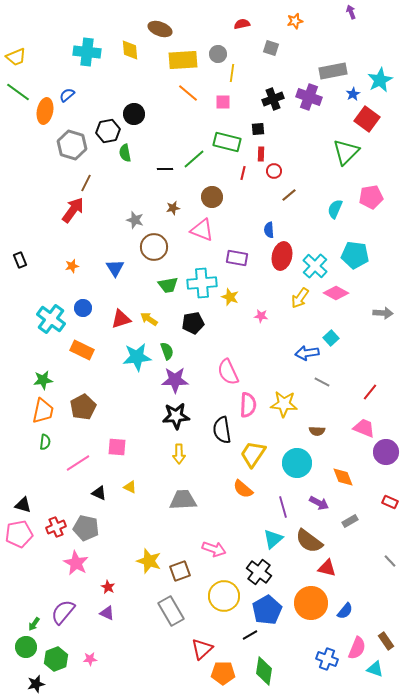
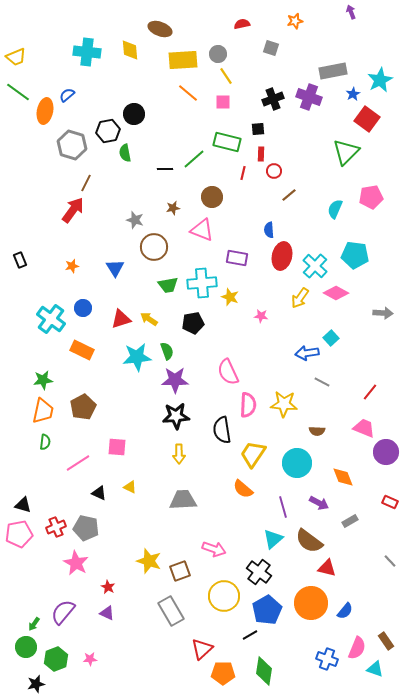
yellow line at (232, 73): moved 6 px left, 3 px down; rotated 42 degrees counterclockwise
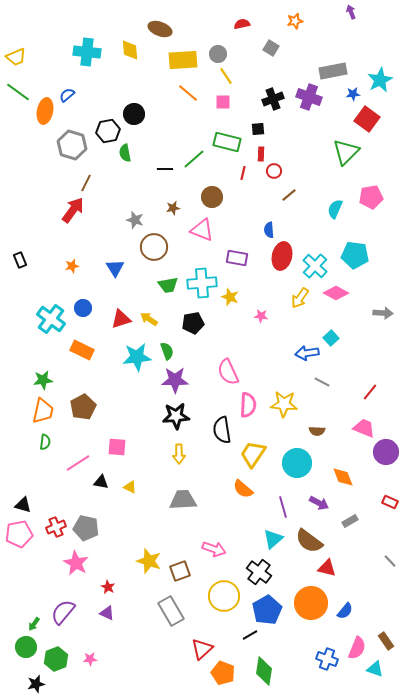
gray square at (271, 48): rotated 14 degrees clockwise
blue star at (353, 94): rotated 24 degrees clockwise
black triangle at (99, 493): moved 2 px right, 11 px up; rotated 14 degrees counterclockwise
orange pentagon at (223, 673): rotated 20 degrees clockwise
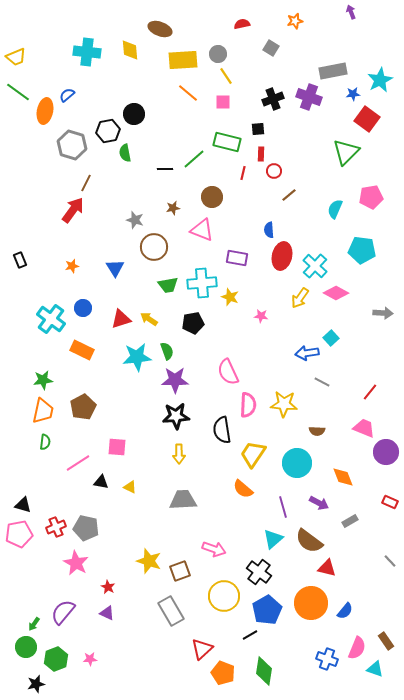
cyan pentagon at (355, 255): moved 7 px right, 5 px up
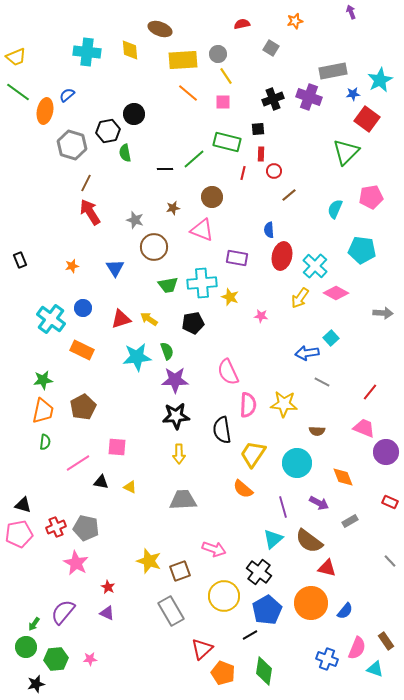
red arrow at (73, 210): moved 17 px right, 2 px down; rotated 68 degrees counterclockwise
green hexagon at (56, 659): rotated 15 degrees clockwise
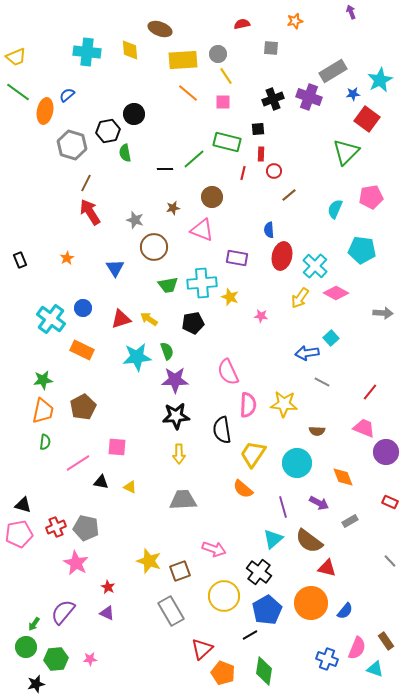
gray square at (271, 48): rotated 28 degrees counterclockwise
gray rectangle at (333, 71): rotated 20 degrees counterclockwise
orange star at (72, 266): moved 5 px left, 8 px up; rotated 16 degrees counterclockwise
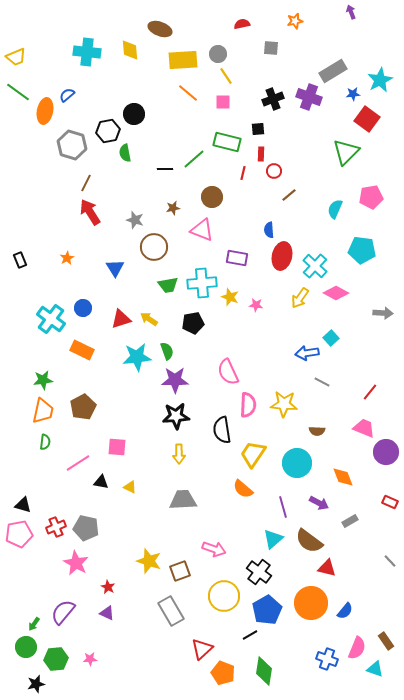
pink star at (261, 316): moved 5 px left, 11 px up
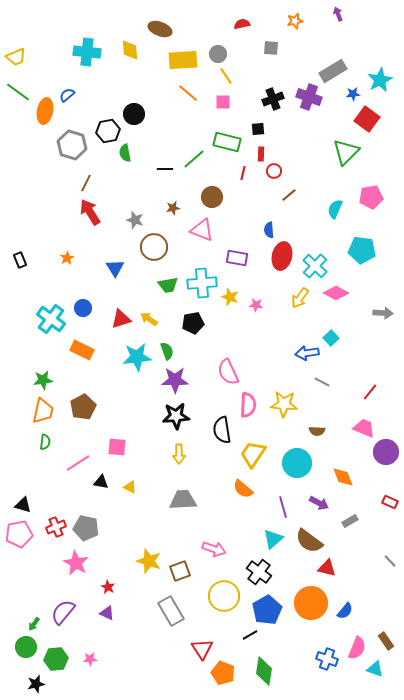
purple arrow at (351, 12): moved 13 px left, 2 px down
red triangle at (202, 649): rotated 20 degrees counterclockwise
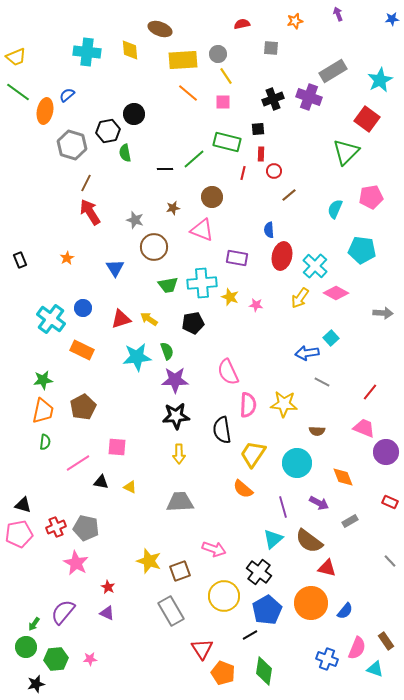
blue star at (353, 94): moved 39 px right, 75 px up
gray trapezoid at (183, 500): moved 3 px left, 2 px down
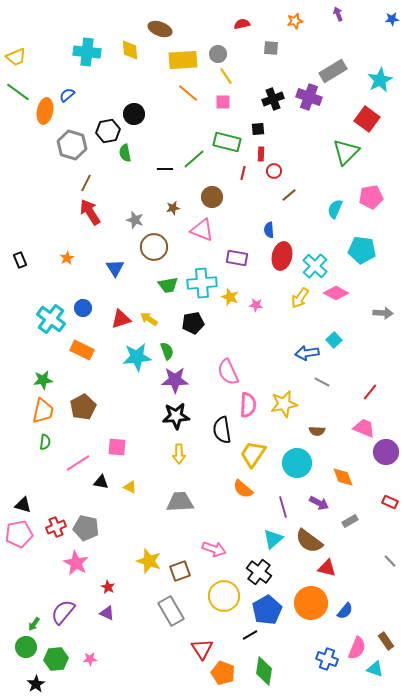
cyan square at (331, 338): moved 3 px right, 2 px down
yellow star at (284, 404): rotated 16 degrees counterclockwise
black star at (36, 684): rotated 18 degrees counterclockwise
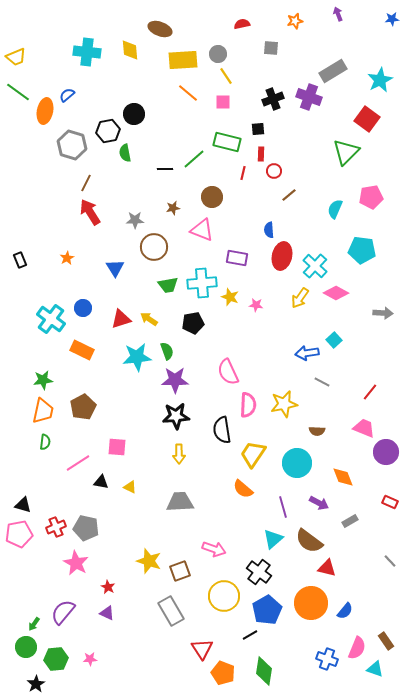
gray star at (135, 220): rotated 18 degrees counterclockwise
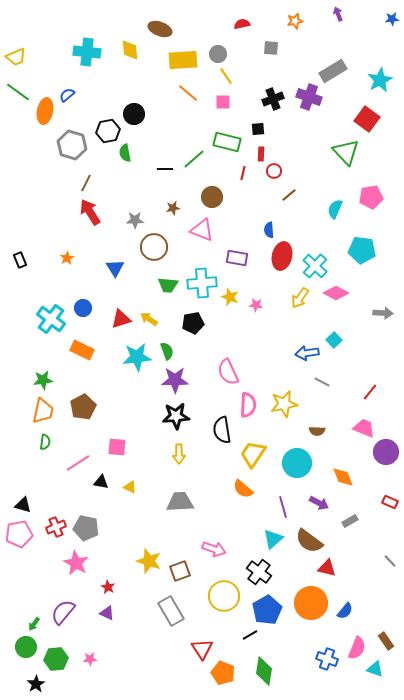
green triangle at (346, 152): rotated 28 degrees counterclockwise
green trapezoid at (168, 285): rotated 15 degrees clockwise
